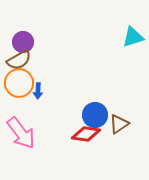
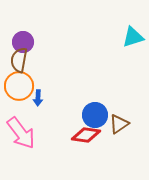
brown semicircle: rotated 130 degrees clockwise
orange circle: moved 3 px down
blue arrow: moved 7 px down
red diamond: moved 1 px down
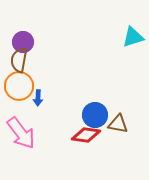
brown triangle: moved 1 px left; rotated 45 degrees clockwise
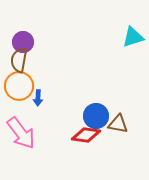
blue circle: moved 1 px right, 1 px down
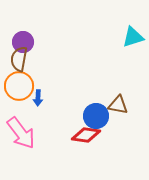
brown semicircle: moved 1 px up
brown triangle: moved 19 px up
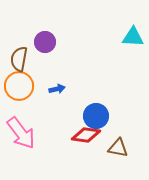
cyan triangle: rotated 20 degrees clockwise
purple circle: moved 22 px right
blue arrow: moved 19 px right, 9 px up; rotated 105 degrees counterclockwise
brown triangle: moved 43 px down
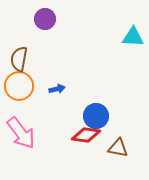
purple circle: moved 23 px up
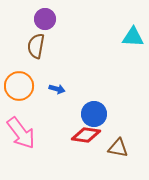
brown semicircle: moved 17 px right, 13 px up
blue arrow: rotated 28 degrees clockwise
blue circle: moved 2 px left, 2 px up
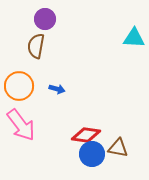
cyan triangle: moved 1 px right, 1 px down
blue circle: moved 2 px left, 40 px down
pink arrow: moved 8 px up
